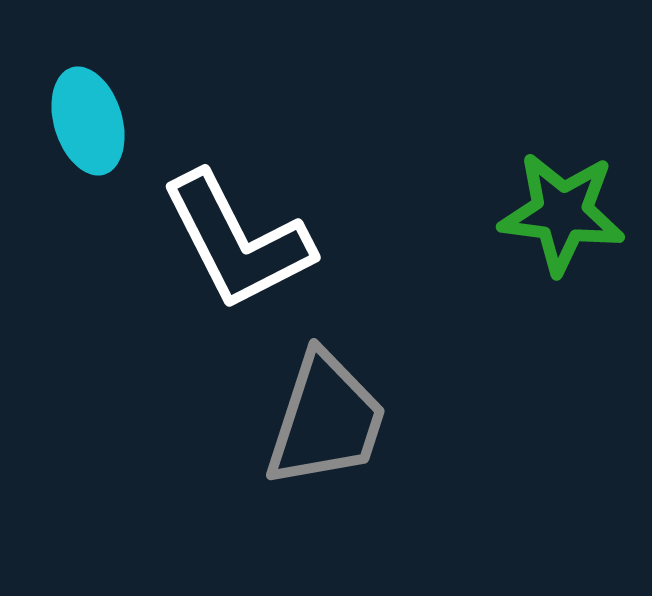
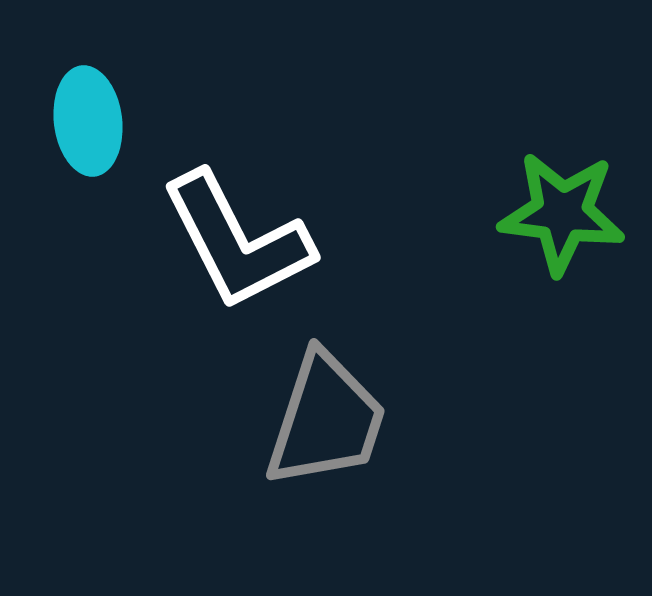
cyan ellipse: rotated 10 degrees clockwise
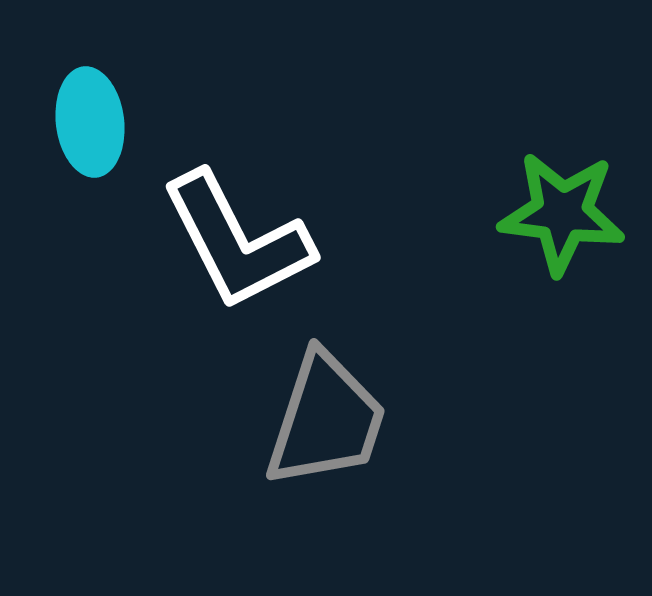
cyan ellipse: moved 2 px right, 1 px down
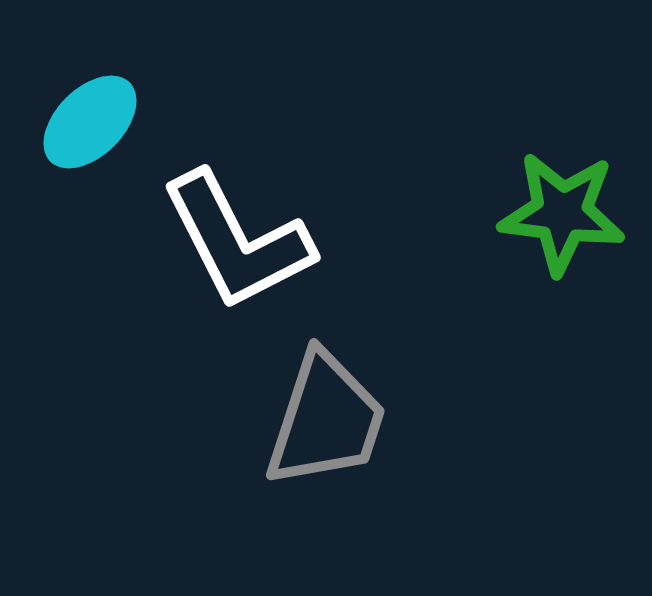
cyan ellipse: rotated 52 degrees clockwise
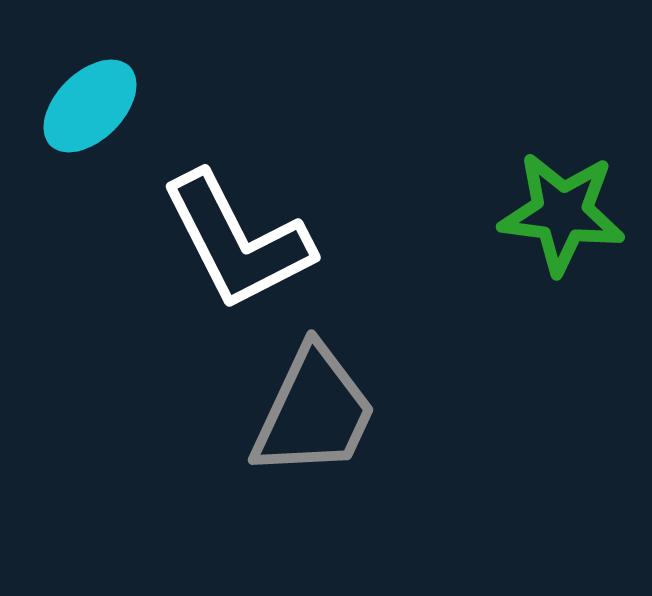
cyan ellipse: moved 16 px up
gray trapezoid: moved 12 px left, 8 px up; rotated 7 degrees clockwise
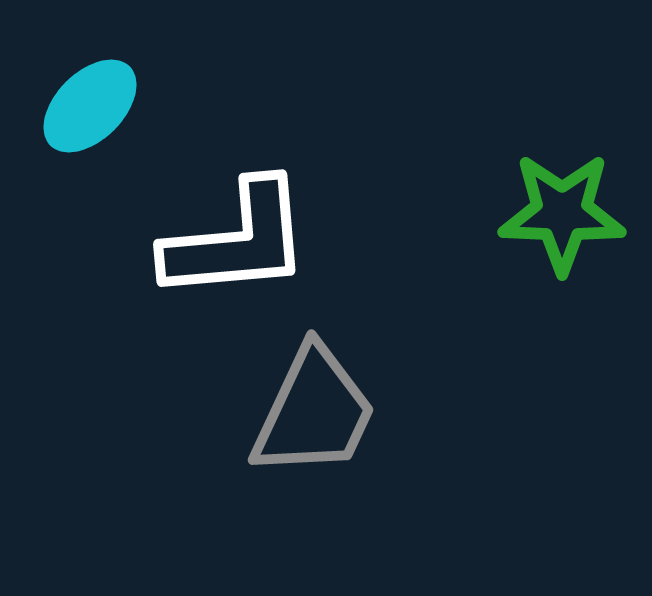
green star: rotated 5 degrees counterclockwise
white L-shape: rotated 68 degrees counterclockwise
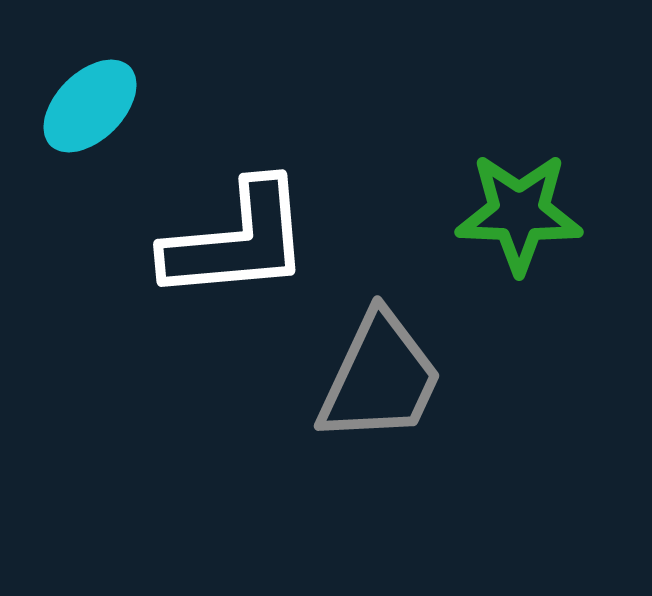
green star: moved 43 px left
gray trapezoid: moved 66 px right, 34 px up
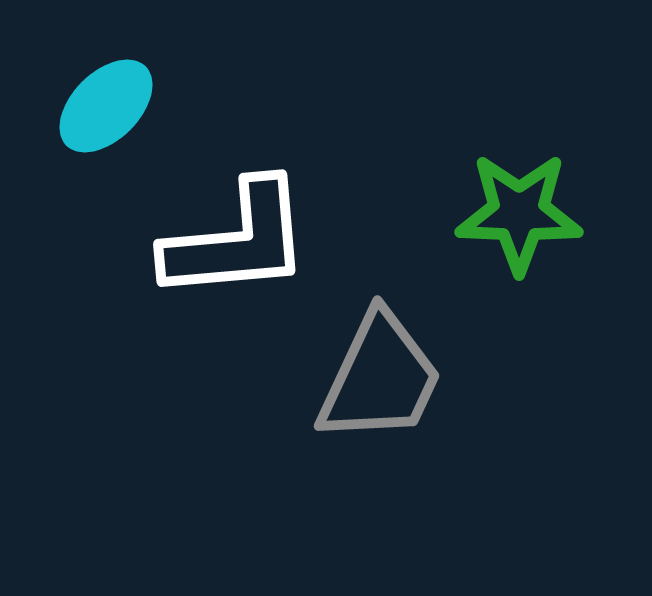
cyan ellipse: moved 16 px right
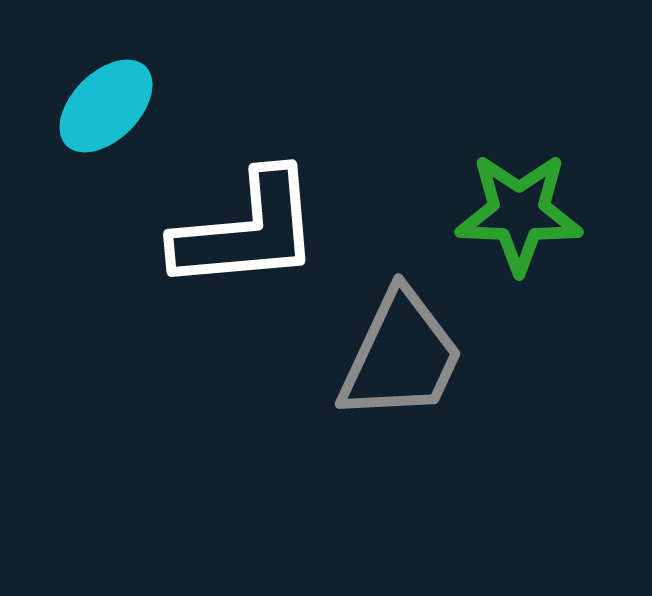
white L-shape: moved 10 px right, 10 px up
gray trapezoid: moved 21 px right, 22 px up
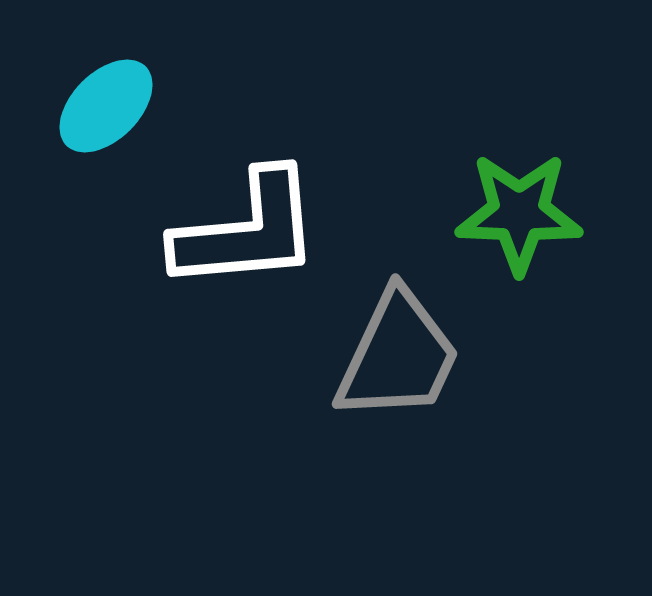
gray trapezoid: moved 3 px left
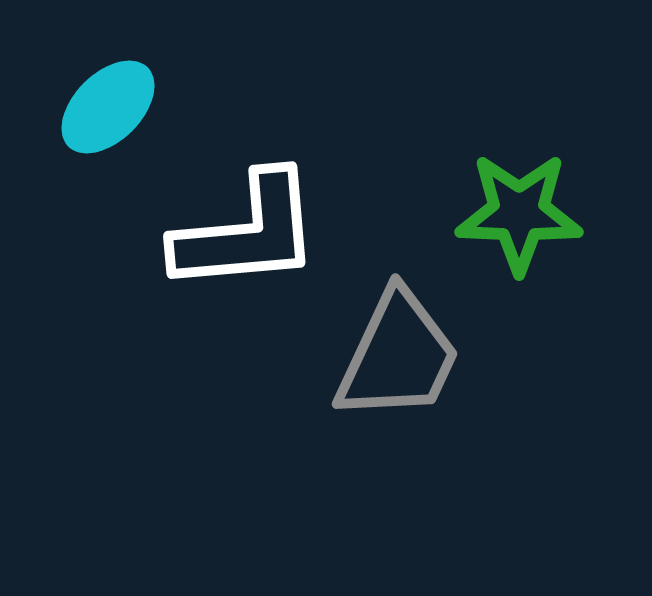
cyan ellipse: moved 2 px right, 1 px down
white L-shape: moved 2 px down
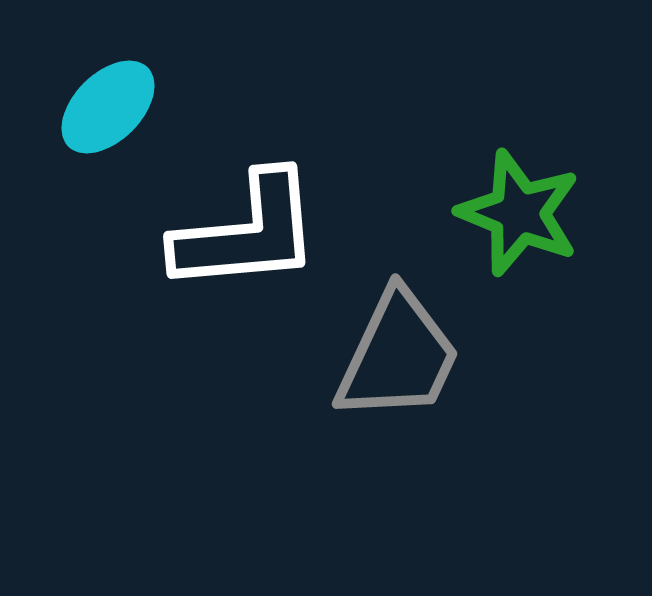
green star: rotated 20 degrees clockwise
